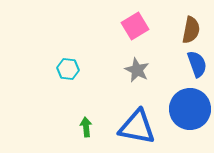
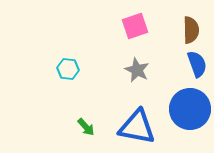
pink square: rotated 12 degrees clockwise
brown semicircle: rotated 12 degrees counterclockwise
green arrow: rotated 144 degrees clockwise
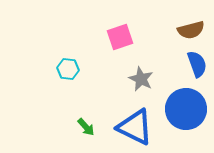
pink square: moved 15 px left, 11 px down
brown semicircle: rotated 76 degrees clockwise
gray star: moved 4 px right, 9 px down
blue circle: moved 4 px left
blue triangle: moved 2 px left; rotated 15 degrees clockwise
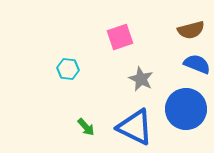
blue semicircle: rotated 48 degrees counterclockwise
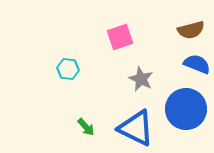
blue triangle: moved 1 px right, 1 px down
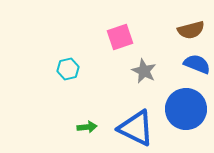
cyan hexagon: rotated 20 degrees counterclockwise
gray star: moved 3 px right, 8 px up
green arrow: moved 1 px right; rotated 54 degrees counterclockwise
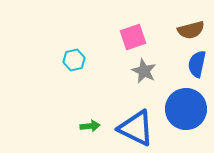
pink square: moved 13 px right
blue semicircle: rotated 100 degrees counterclockwise
cyan hexagon: moved 6 px right, 9 px up
green arrow: moved 3 px right, 1 px up
